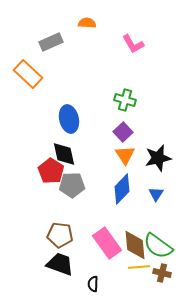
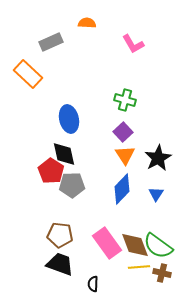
black star: rotated 16 degrees counterclockwise
brown diamond: rotated 16 degrees counterclockwise
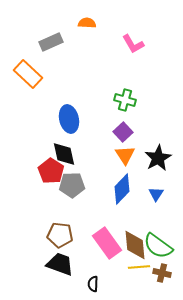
brown diamond: rotated 16 degrees clockwise
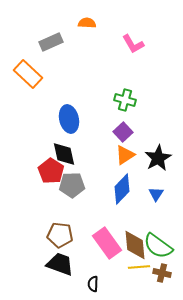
orange triangle: rotated 30 degrees clockwise
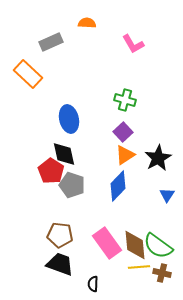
gray pentagon: rotated 20 degrees clockwise
blue diamond: moved 4 px left, 3 px up
blue triangle: moved 11 px right, 1 px down
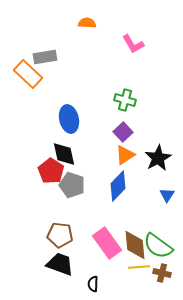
gray rectangle: moved 6 px left, 15 px down; rotated 15 degrees clockwise
